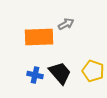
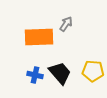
gray arrow: rotated 28 degrees counterclockwise
yellow pentagon: rotated 15 degrees counterclockwise
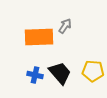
gray arrow: moved 1 px left, 2 px down
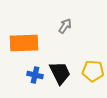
orange rectangle: moved 15 px left, 6 px down
black trapezoid: rotated 15 degrees clockwise
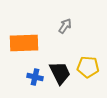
yellow pentagon: moved 5 px left, 4 px up
blue cross: moved 2 px down
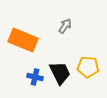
orange rectangle: moved 1 px left, 3 px up; rotated 24 degrees clockwise
